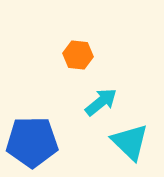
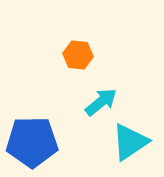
cyan triangle: rotated 42 degrees clockwise
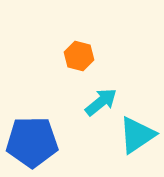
orange hexagon: moved 1 px right, 1 px down; rotated 8 degrees clockwise
cyan triangle: moved 7 px right, 7 px up
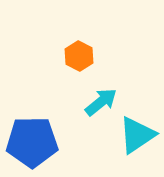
orange hexagon: rotated 12 degrees clockwise
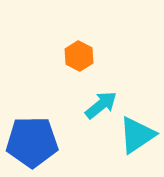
cyan arrow: moved 3 px down
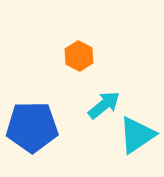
cyan arrow: moved 3 px right
blue pentagon: moved 15 px up
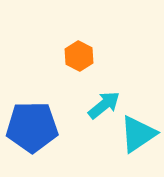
cyan triangle: moved 1 px right, 1 px up
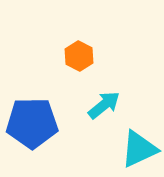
blue pentagon: moved 4 px up
cyan triangle: moved 1 px right, 15 px down; rotated 9 degrees clockwise
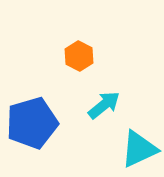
blue pentagon: rotated 15 degrees counterclockwise
